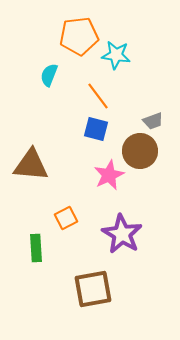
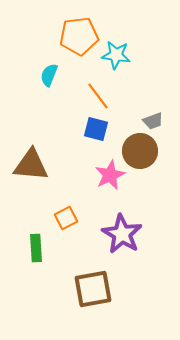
pink star: moved 1 px right
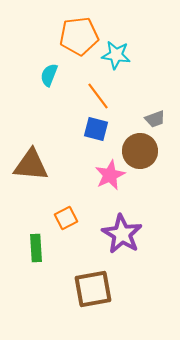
gray trapezoid: moved 2 px right, 2 px up
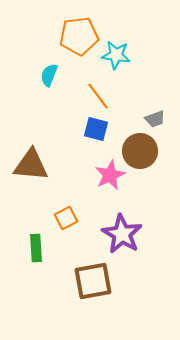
brown square: moved 8 px up
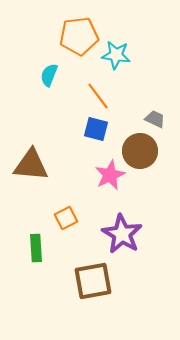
gray trapezoid: rotated 135 degrees counterclockwise
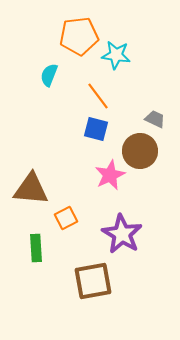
brown triangle: moved 24 px down
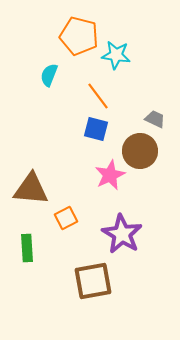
orange pentagon: rotated 21 degrees clockwise
green rectangle: moved 9 px left
